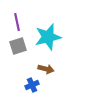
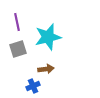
gray square: moved 3 px down
brown arrow: rotated 21 degrees counterclockwise
blue cross: moved 1 px right, 1 px down
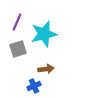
purple line: rotated 36 degrees clockwise
cyan star: moved 4 px left, 3 px up
blue cross: moved 1 px right
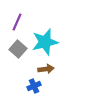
cyan star: moved 1 px right, 8 px down
gray square: rotated 30 degrees counterclockwise
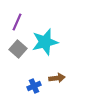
brown arrow: moved 11 px right, 9 px down
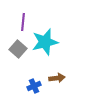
purple line: moved 6 px right; rotated 18 degrees counterclockwise
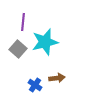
blue cross: moved 1 px right, 1 px up; rotated 32 degrees counterclockwise
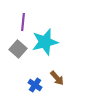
brown arrow: rotated 56 degrees clockwise
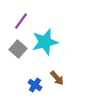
purple line: moved 2 px left, 1 px up; rotated 30 degrees clockwise
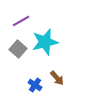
purple line: rotated 24 degrees clockwise
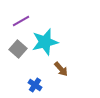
brown arrow: moved 4 px right, 9 px up
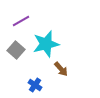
cyan star: moved 1 px right, 2 px down
gray square: moved 2 px left, 1 px down
